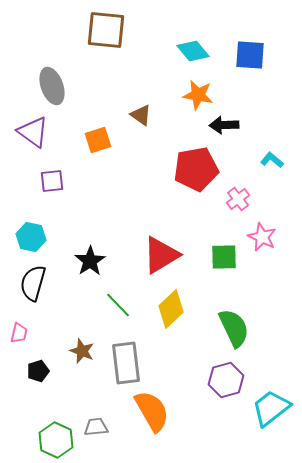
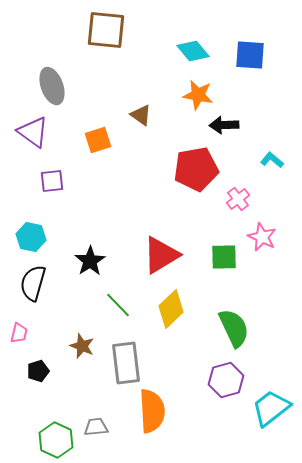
brown star: moved 5 px up
orange semicircle: rotated 27 degrees clockwise
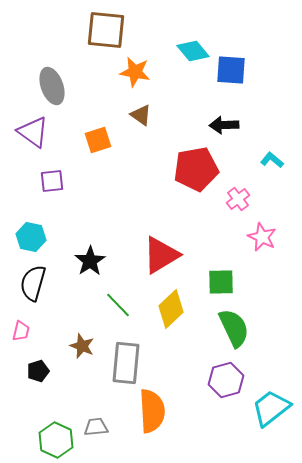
blue square: moved 19 px left, 15 px down
orange star: moved 63 px left, 23 px up
green square: moved 3 px left, 25 px down
pink trapezoid: moved 2 px right, 2 px up
gray rectangle: rotated 12 degrees clockwise
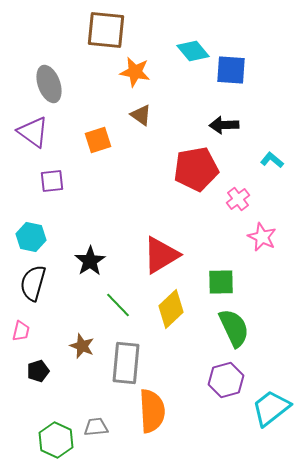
gray ellipse: moved 3 px left, 2 px up
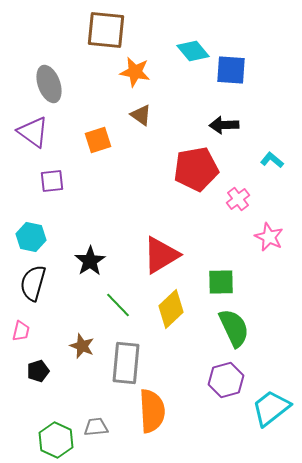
pink star: moved 7 px right
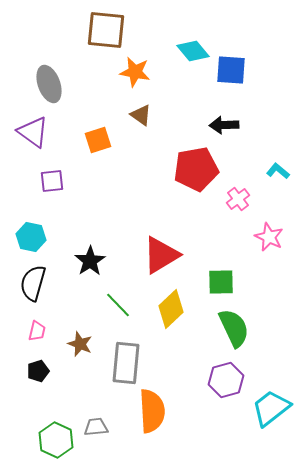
cyan L-shape: moved 6 px right, 11 px down
pink trapezoid: moved 16 px right
brown star: moved 2 px left, 2 px up
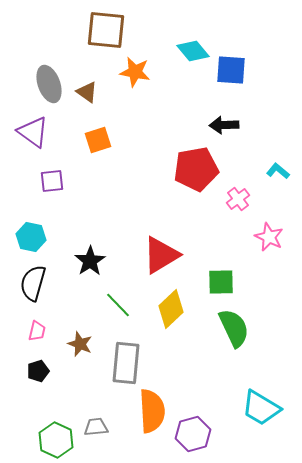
brown triangle: moved 54 px left, 23 px up
purple hexagon: moved 33 px left, 54 px down
cyan trapezoid: moved 10 px left; rotated 111 degrees counterclockwise
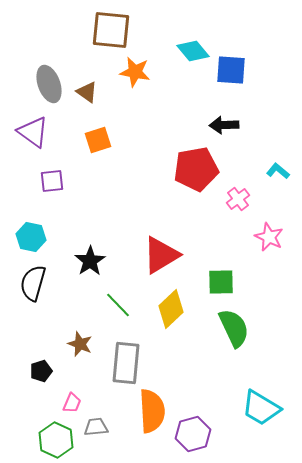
brown square: moved 5 px right
pink trapezoid: moved 35 px right, 72 px down; rotated 10 degrees clockwise
black pentagon: moved 3 px right
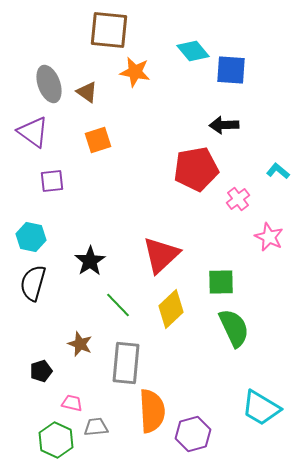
brown square: moved 2 px left
red triangle: rotated 12 degrees counterclockwise
pink trapezoid: rotated 100 degrees counterclockwise
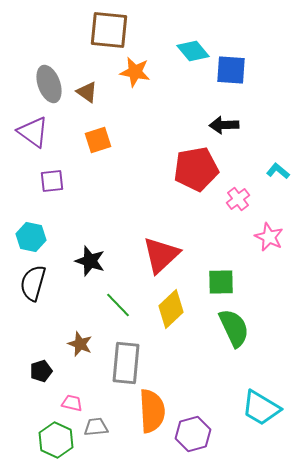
black star: rotated 20 degrees counterclockwise
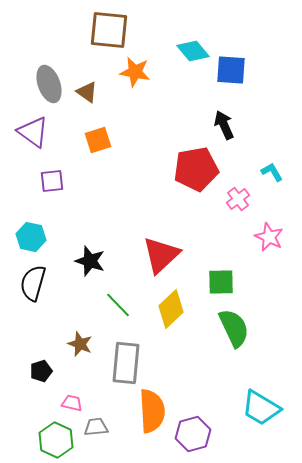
black arrow: rotated 68 degrees clockwise
cyan L-shape: moved 6 px left, 1 px down; rotated 20 degrees clockwise
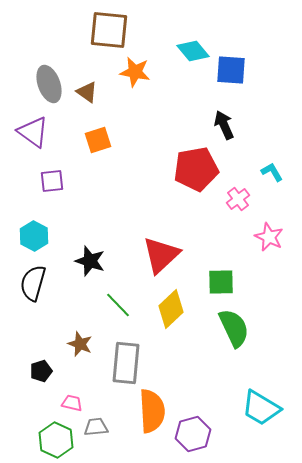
cyan hexagon: moved 3 px right, 1 px up; rotated 16 degrees clockwise
